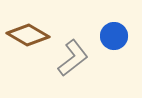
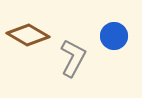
gray L-shape: rotated 24 degrees counterclockwise
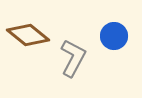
brown diamond: rotated 9 degrees clockwise
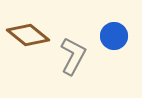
gray L-shape: moved 2 px up
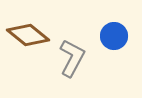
gray L-shape: moved 1 px left, 2 px down
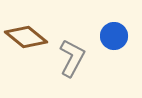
brown diamond: moved 2 px left, 2 px down
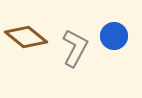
gray L-shape: moved 3 px right, 10 px up
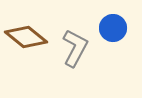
blue circle: moved 1 px left, 8 px up
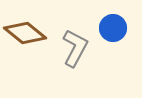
brown diamond: moved 1 px left, 4 px up
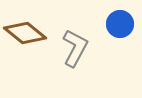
blue circle: moved 7 px right, 4 px up
